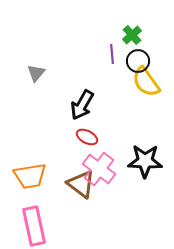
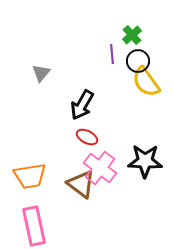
gray triangle: moved 5 px right
pink cross: moved 1 px right, 1 px up
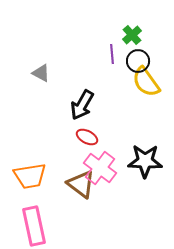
gray triangle: rotated 42 degrees counterclockwise
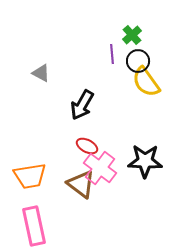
red ellipse: moved 9 px down
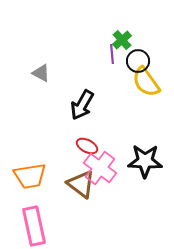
green cross: moved 10 px left, 5 px down
